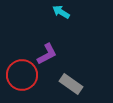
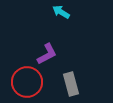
red circle: moved 5 px right, 7 px down
gray rectangle: rotated 40 degrees clockwise
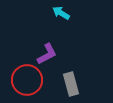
cyan arrow: moved 1 px down
red circle: moved 2 px up
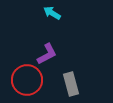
cyan arrow: moved 9 px left
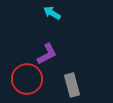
red circle: moved 1 px up
gray rectangle: moved 1 px right, 1 px down
